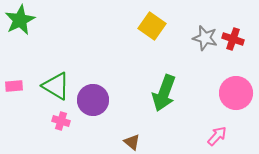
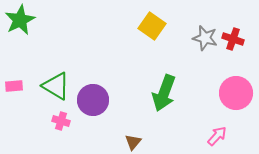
brown triangle: moved 1 px right; rotated 30 degrees clockwise
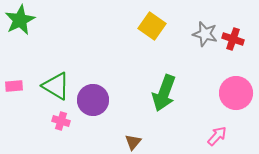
gray star: moved 4 px up
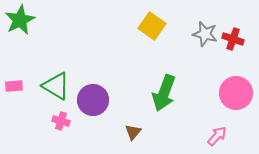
brown triangle: moved 10 px up
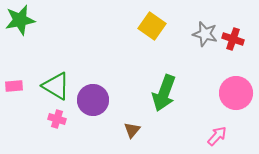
green star: rotated 16 degrees clockwise
pink cross: moved 4 px left, 2 px up
brown triangle: moved 1 px left, 2 px up
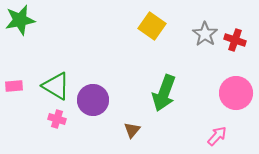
gray star: rotated 20 degrees clockwise
red cross: moved 2 px right, 1 px down
